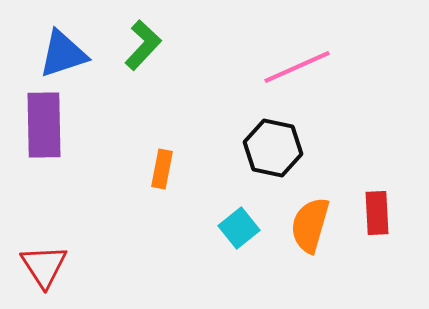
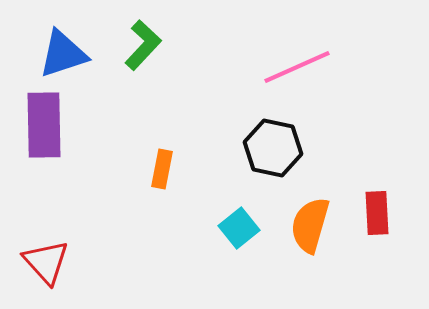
red triangle: moved 2 px right, 4 px up; rotated 9 degrees counterclockwise
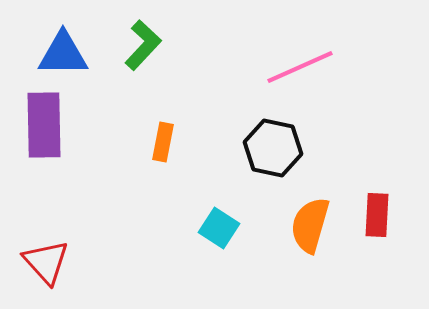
blue triangle: rotated 18 degrees clockwise
pink line: moved 3 px right
orange rectangle: moved 1 px right, 27 px up
red rectangle: moved 2 px down; rotated 6 degrees clockwise
cyan square: moved 20 px left; rotated 18 degrees counterclockwise
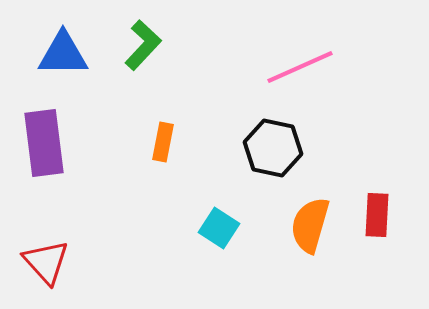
purple rectangle: moved 18 px down; rotated 6 degrees counterclockwise
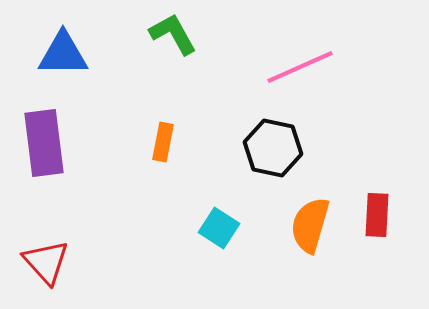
green L-shape: moved 30 px right, 11 px up; rotated 72 degrees counterclockwise
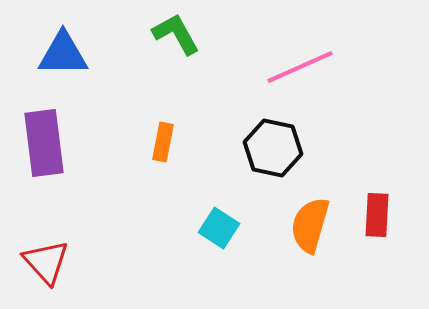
green L-shape: moved 3 px right
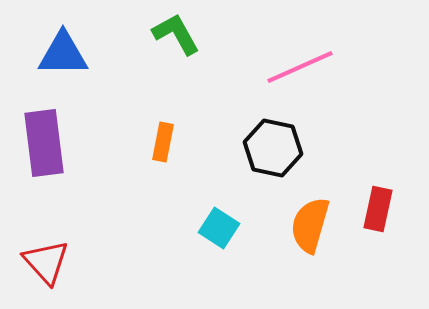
red rectangle: moved 1 px right, 6 px up; rotated 9 degrees clockwise
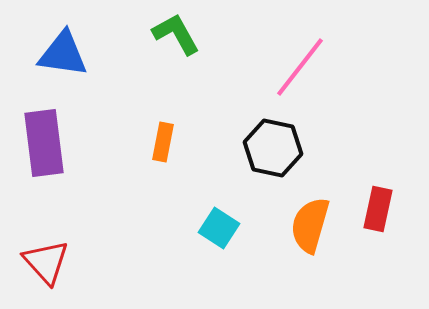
blue triangle: rotated 8 degrees clockwise
pink line: rotated 28 degrees counterclockwise
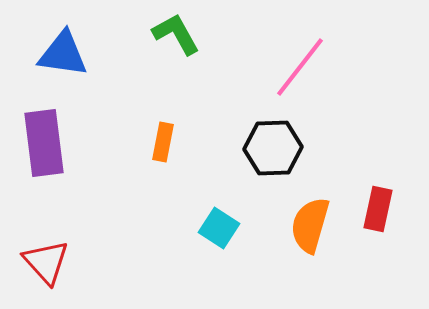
black hexagon: rotated 14 degrees counterclockwise
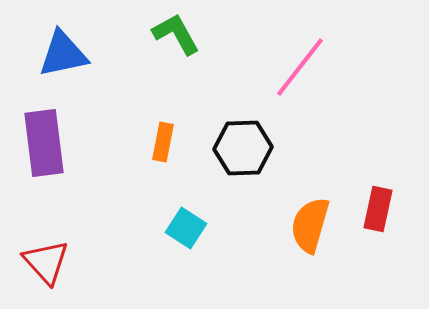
blue triangle: rotated 20 degrees counterclockwise
black hexagon: moved 30 px left
cyan square: moved 33 px left
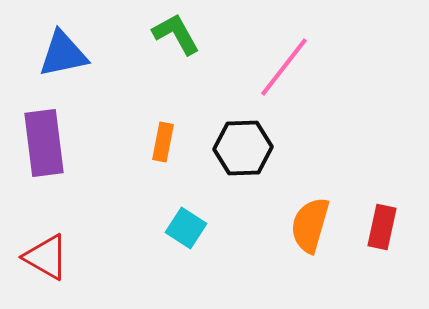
pink line: moved 16 px left
red rectangle: moved 4 px right, 18 px down
red triangle: moved 5 px up; rotated 18 degrees counterclockwise
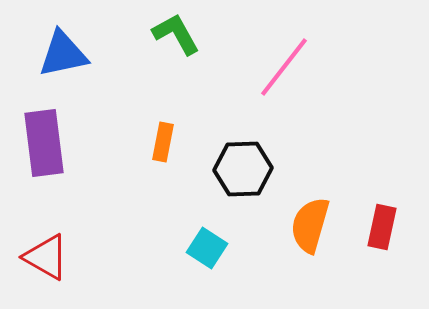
black hexagon: moved 21 px down
cyan square: moved 21 px right, 20 px down
